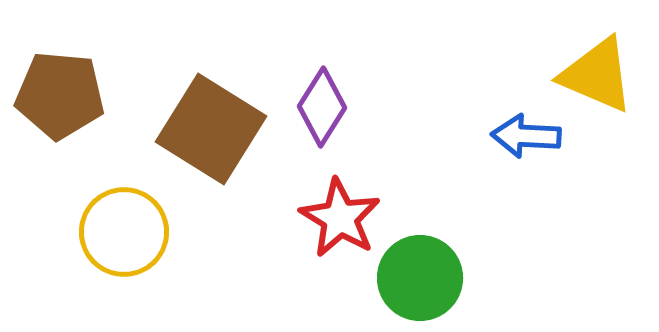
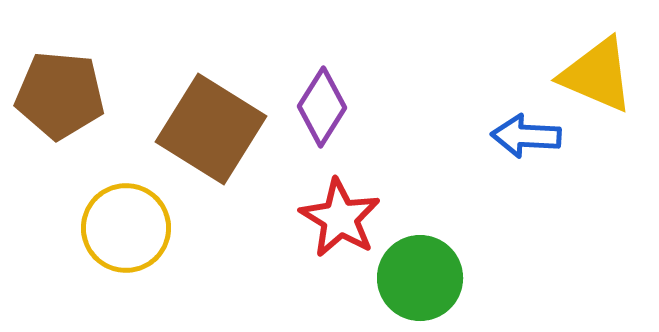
yellow circle: moved 2 px right, 4 px up
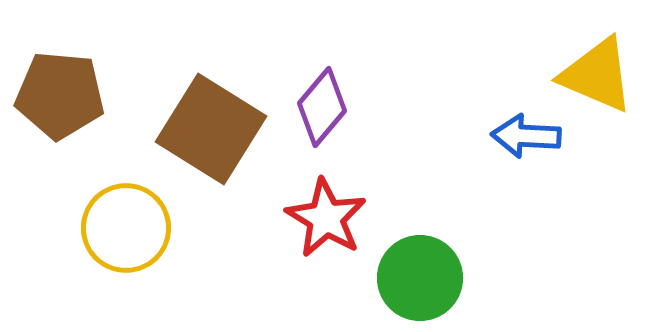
purple diamond: rotated 8 degrees clockwise
red star: moved 14 px left
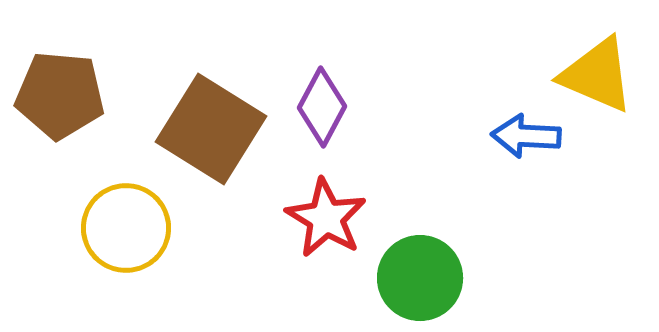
purple diamond: rotated 12 degrees counterclockwise
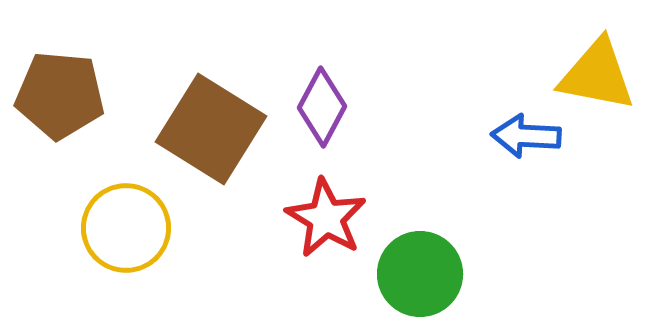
yellow triangle: rotated 12 degrees counterclockwise
green circle: moved 4 px up
